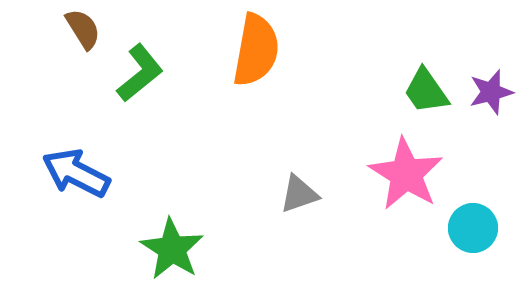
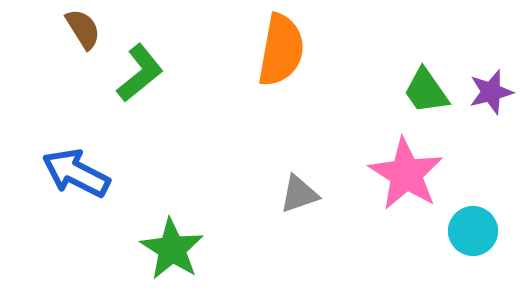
orange semicircle: moved 25 px right
cyan circle: moved 3 px down
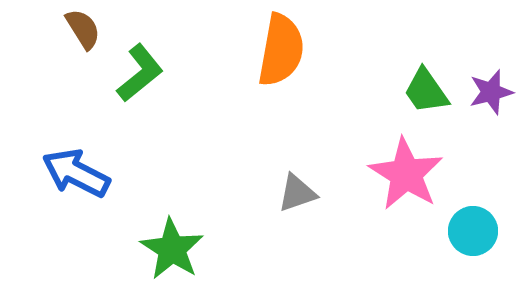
gray triangle: moved 2 px left, 1 px up
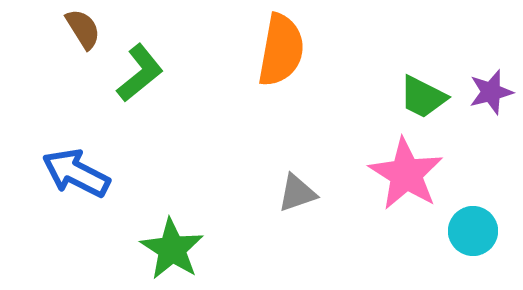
green trapezoid: moved 3 px left, 6 px down; rotated 28 degrees counterclockwise
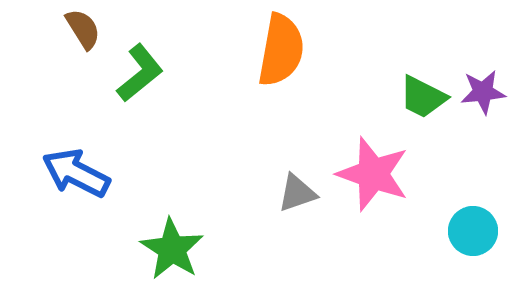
purple star: moved 8 px left; rotated 9 degrees clockwise
pink star: moved 33 px left; rotated 12 degrees counterclockwise
